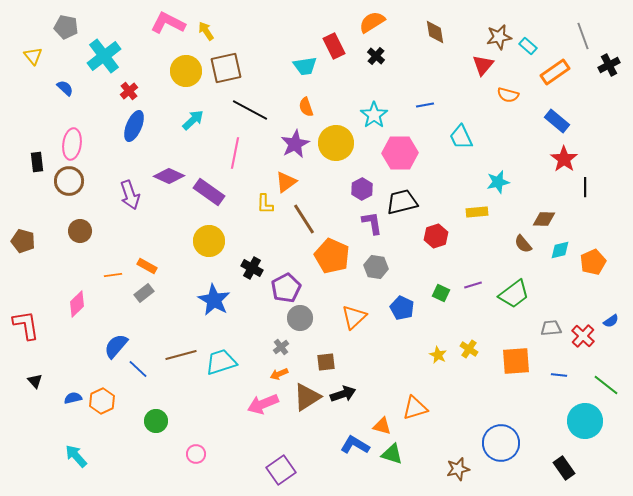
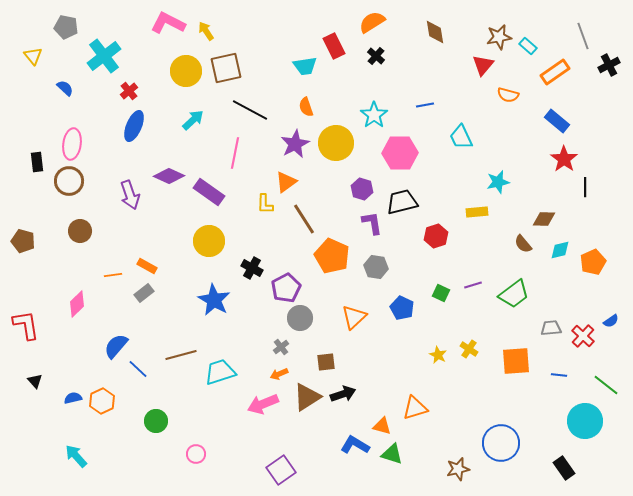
purple hexagon at (362, 189): rotated 15 degrees counterclockwise
cyan trapezoid at (221, 362): moved 1 px left, 10 px down
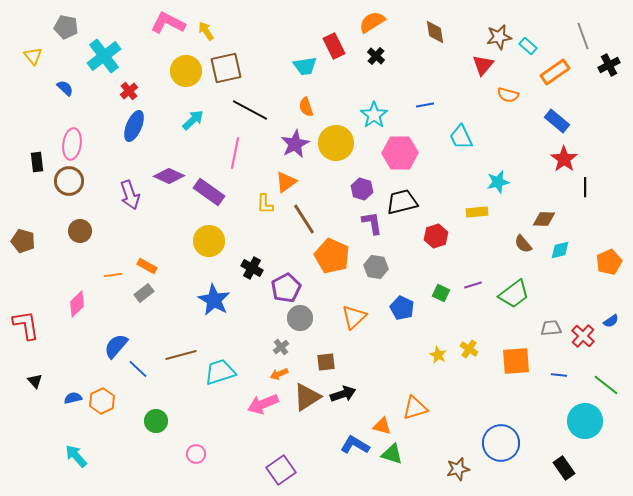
orange pentagon at (593, 262): moved 16 px right
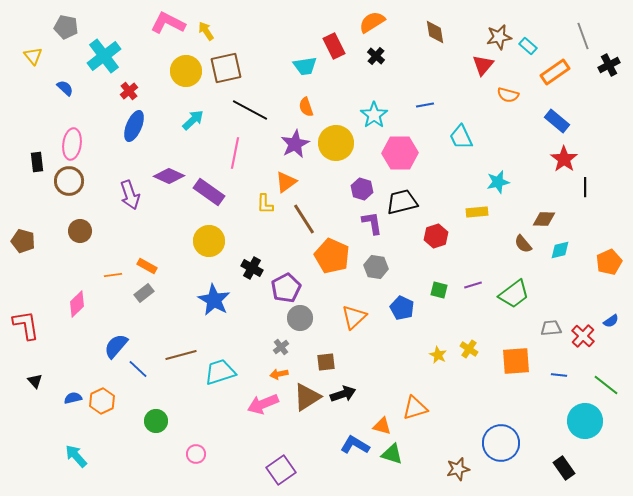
green square at (441, 293): moved 2 px left, 3 px up; rotated 12 degrees counterclockwise
orange arrow at (279, 374): rotated 12 degrees clockwise
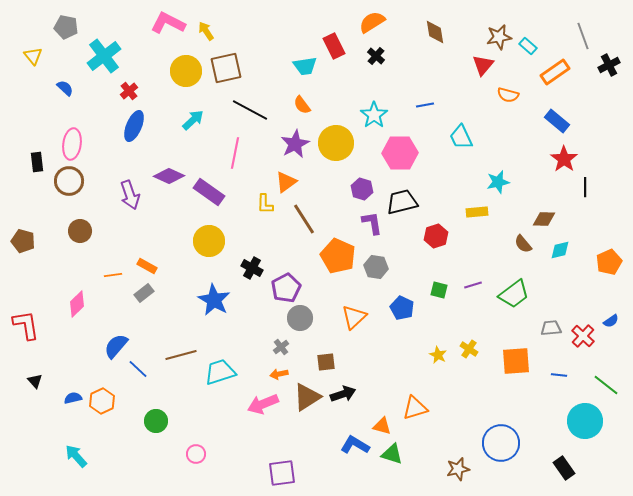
orange semicircle at (306, 107): moved 4 px left, 2 px up; rotated 18 degrees counterclockwise
orange pentagon at (332, 256): moved 6 px right
purple square at (281, 470): moved 1 px right, 3 px down; rotated 28 degrees clockwise
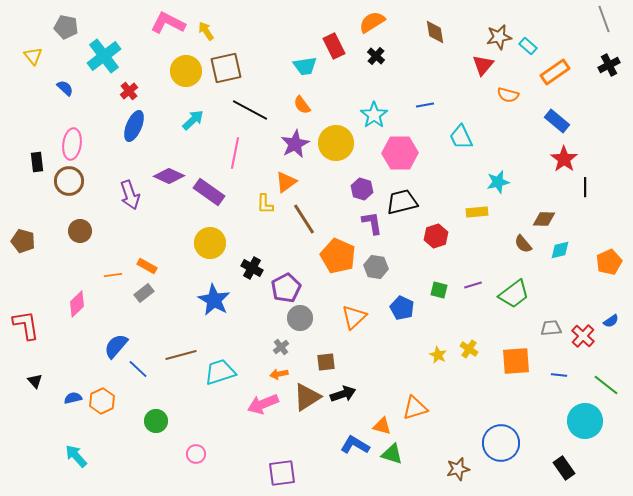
gray line at (583, 36): moved 21 px right, 17 px up
yellow circle at (209, 241): moved 1 px right, 2 px down
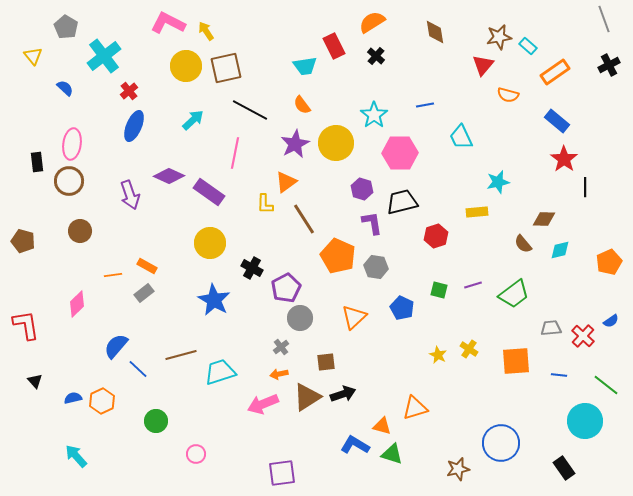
gray pentagon at (66, 27): rotated 20 degrees clockwise
yellow circle at (186, 71): moved 5 px up
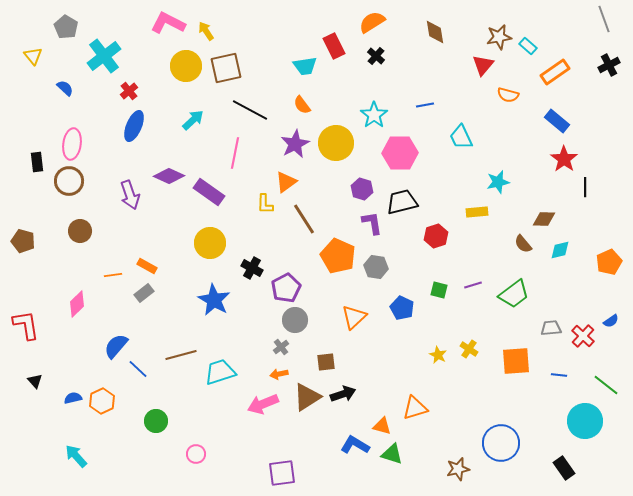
gray circle at (300, 318): moved 5 px left, 2 px down
